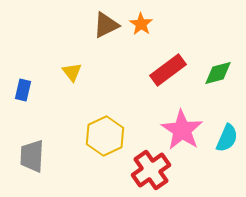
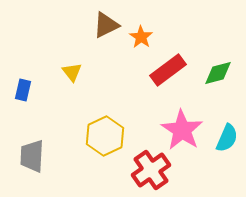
orange star: moved 13 px down
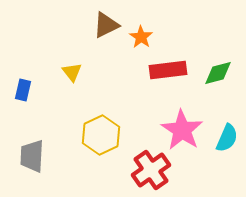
red rectangle: rotated 30 degrees clockwise
yellow hexagon: moved 4 px left, 1 px up
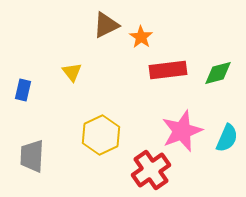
pink star: moved 1 px down; rotated 18 degrees clockwise
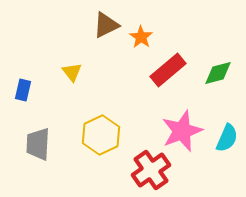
red rectangle: rotated 33 degrees counterclockwise
gray trapezoid: moved 6 px right, 12 px up
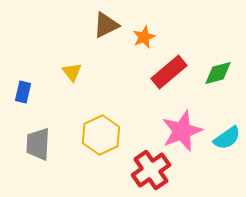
orange star: moved 3 px right; rotated 15 degrees clockwise
red rectangle: moved 1 px right, 2 px down
blue rectangle: moved 2 px down
cyan semicircle: rotated 32 degrees clockwise
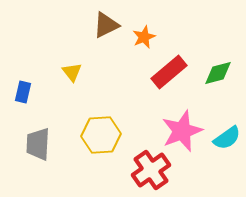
yellow hexagon: rotated 21 degrees clockwise
